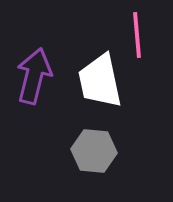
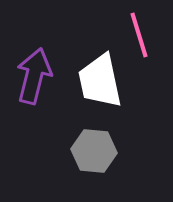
pink line: moved 2 px right; rotated 12 degrees counterclockwise
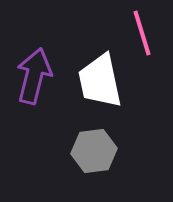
pink line: moved 3 px right, 2 px up
gray hexagon: rotated 12 degrees counterclockwise
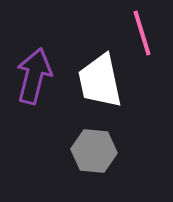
gray hexagon: rotated 12 degrees clockwise
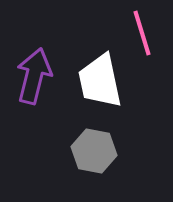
gray hexagon: rotated 6 degrees clockwise
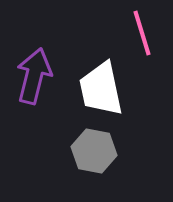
white trapezoid: moved 1 px right, 8 px down
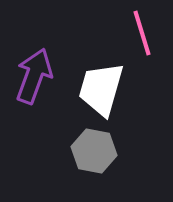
purple arrow: rotated 6 degrees clockwise
white trapezoid: rotated 28 degrees clockwise
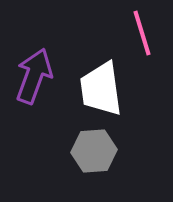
white trapezoid: rotated 24 degrees counterclockwise
gray hexagon: rotated 15 degrees counterclockwise
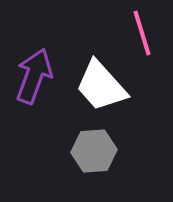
white trapezoid: moved 3 px up; rotated 34 degrees counterclockwise
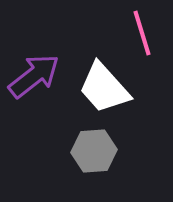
purple arrow: rotated 32 degrees clockwise
white trapezoid: moved 3 px right, 2 px down
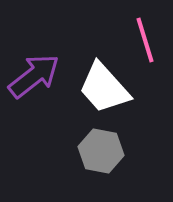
pink line: moved 3 px right, 7 px down
gray hexagon: moved 7 px right; rotated 15 degrees clockwise
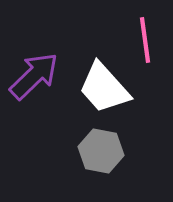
pink line: rotated 9 degrees clockwise
purple arrow: rotated 6 degrees counterclockwise
